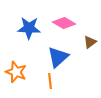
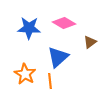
orange star: moved 9 px right, 2 px down; rotated 10 degrees clockwise
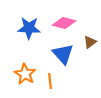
pink diamond: rotated 15 degrees counterclockwise
blue triangle: moved 5 px right, 3 px up; rotated 30 degrees counterclockwise
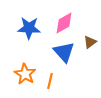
pink diamond: rotated 45 degrees counterclockwise
blue triangle: moved 1 px right, 2 px up
orange line: rotated 21 degrees clockwise
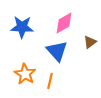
blue star: moved 7 px left, 1 px up
blue triangle: moved 7 px left, 1 px up
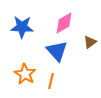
orange line: moved 1 px right
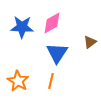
pink diamond: moved 12 px left
blue triangle: moved 2 px down; rotated 15 degrees clockwise
orange star: moved 7 px left, 7 px down
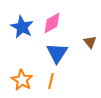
blue star: rotated 25 degrees clockwise
brown triangle: rotated 32 degrees counterclockwise
orange star: moved 4 px right, 1 px up
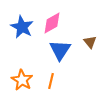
blue triangle: moved 3 px right, 3 px up
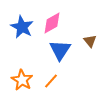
brown triangle: moved 1 px up
orange line: rotated 28 degrees clockwise
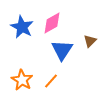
brown triangle: rotated 24 degrees clockwise
blue triangle: moved 2 px right
